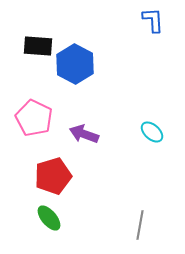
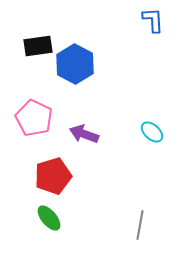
black rectangle: rotated 12 degrees counterclockwise
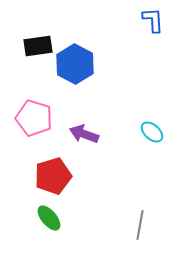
pink pentagon: rotated 9 degrees counterclockwise
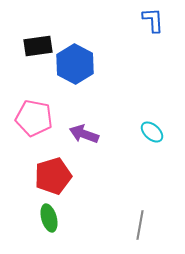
pink pentagon: rotated 6 degrees counterclockwise
green ellipse: rotated 24 degrees clockwise
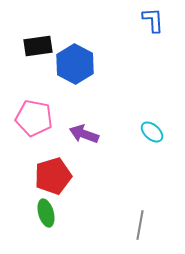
green ellipse: moved 3 px left, 5 px up
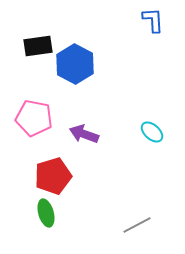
gray line: moved 3 px left; rotated 52 degrees clockwise
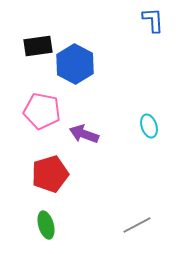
pink pentagon: moved 8 px right, 7 px up
cyan ellipse: moved 3 px left, 6 px up; rotated 30 degrees clockwise
red pentagon: moved 3 px left, 2 px up
green ellipse: moved 12 px down
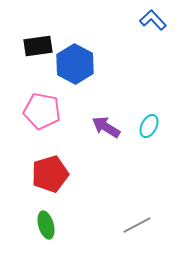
blue L-shape: rotated 40 degrees counterclockwise
cyan ellipse: rotated 45 degrees clockwise
purple arrow: moved 22 px right, 7 px up; rotated 12 degrees clockwise
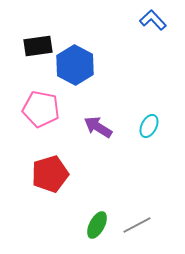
blue hexagon: moved 1 px down
pink pentagon: moved 1 px left, 2 px up
purple arrow: moved 8 px left
green ellipse: moved 51 px right; rotated 44 degrees clockwise
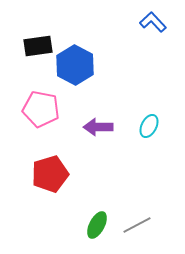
blue L-shape: moved 2 px down
purple arrow: rotated 32 degrees counterclockwise
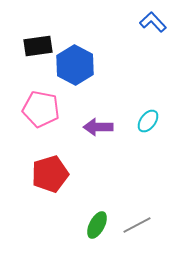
cyan ellipse: moved 1 px left, 5 px up; rotated 10 degrees clockwise
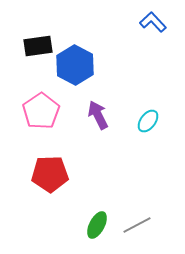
pink pentagon: moved 2 px down; rotated 27 degrees clockwise
purple arrow: moved 12 px up; rotated 64 degrees clockwise
red pentagon: rotated 15 degrees clockwise
